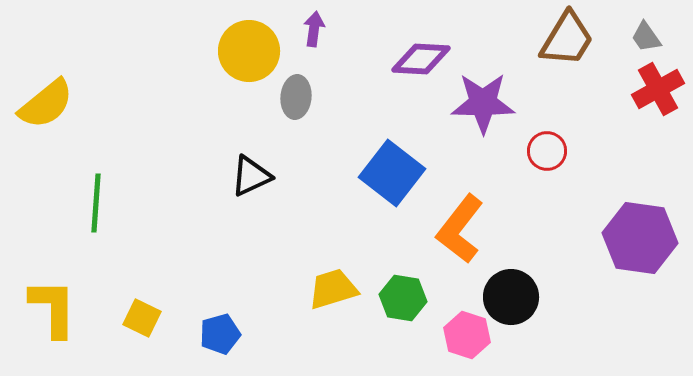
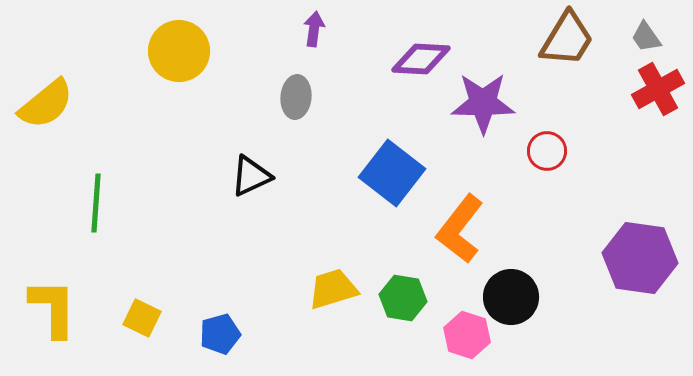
yellow circle: moved 70 px left
purple hexagon: moved 20 px down
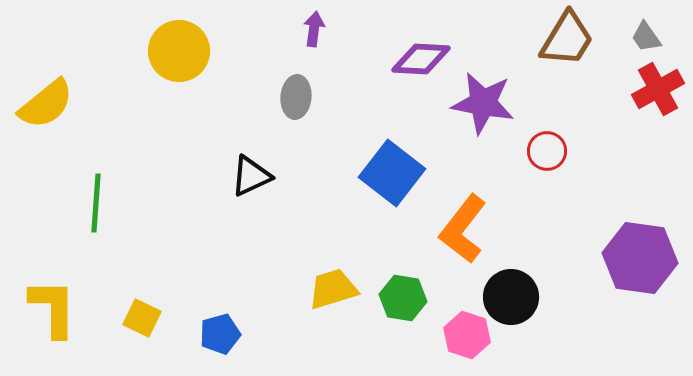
purple star: rotated 10 degrees clockwise
orange L-shape: moved 3 px right
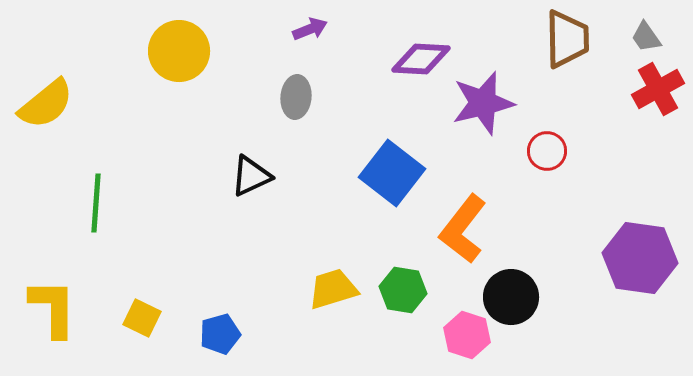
purple arrow: moved 4 px left; rotated 60 degrees clockwise
brown trapezoid: rotated 32 degrees counterclockwise
purple star: rotated 24 degrees counterclockwise
green hexagon: moved 8 px up
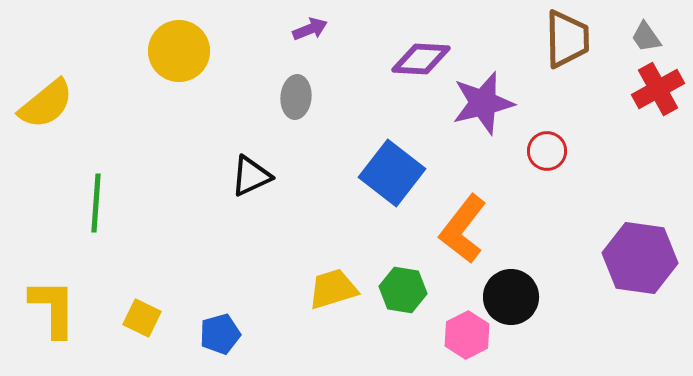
pink hexagon: rotated 15 degrees clockwise
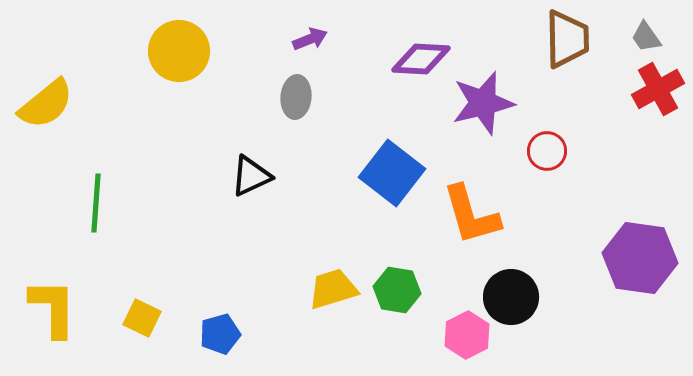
purple arrow: moved 10 px down
orange L-shape: moved 8 px right, 14 px up; rotated 54 degrees counterclockwise
green hexagon: moved 6 px left
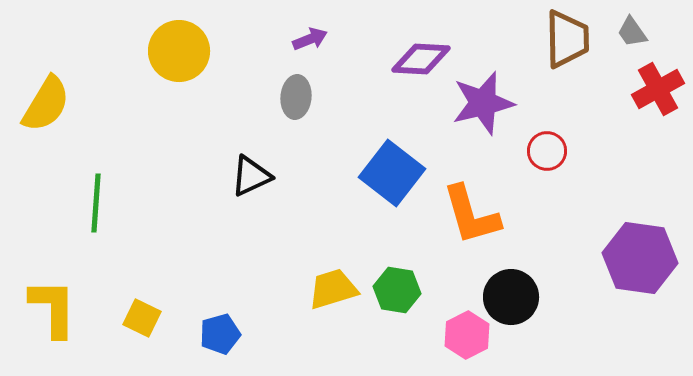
gray trapezoid: moved 14 px left, 5 px up
yellow semicircle: rotated 20 degrees counterclockwise
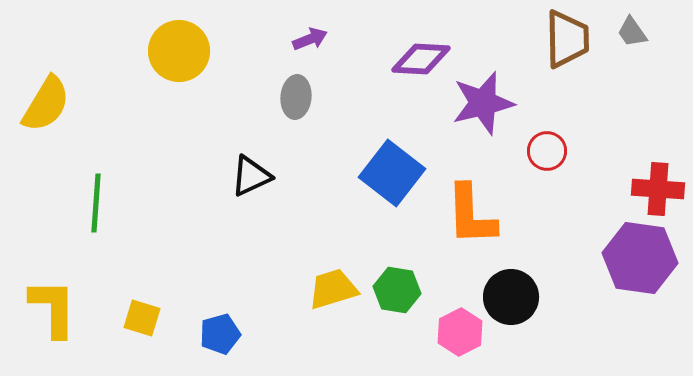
red cross: moved 100 px down; rotated 33 degrees clockwise
orange L-shape: rotated 14 degrees clockwise
yellow square: rotated 9 degrees counterclockwise
pink hexagon: moved 7 px left, 3 px up
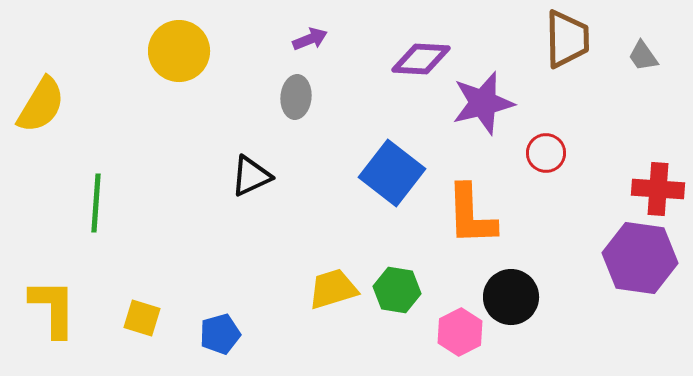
gray trapezoid: moved 11 px right, 24 px down
yellow semicircle: moved 5 px left, 1 px down
red circle: moved 1 px left, 2 px down
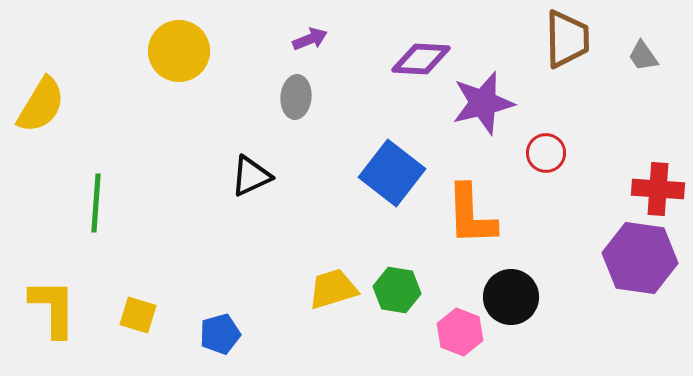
yellow square: moved 4 px left, 3 px up
pink hexagon: rotated 12 degrees counterclockwise
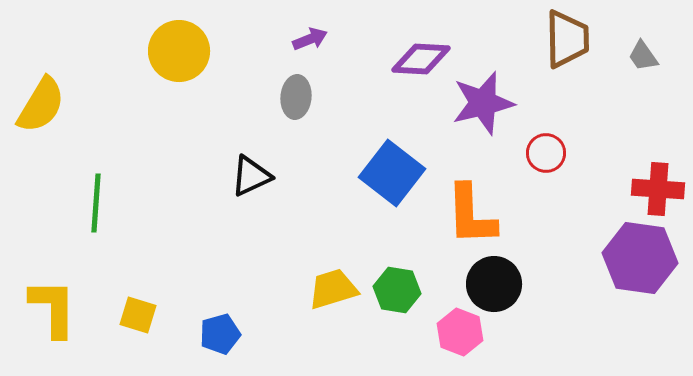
black circle: moved 17 px left, 13 px up
